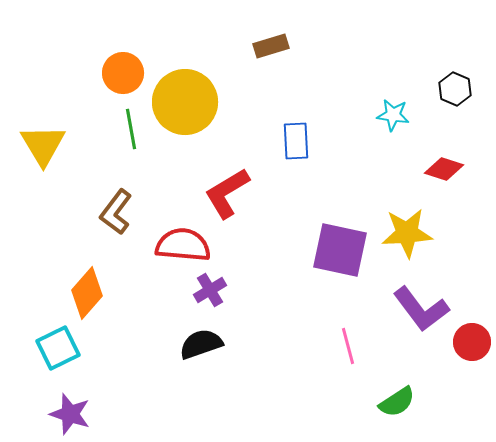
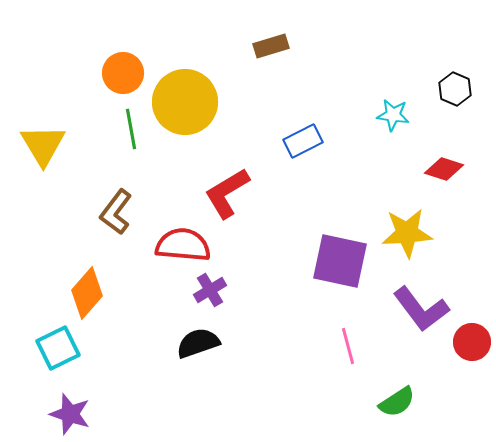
blue rectangle: moved 7 px right; rotated 66 degrees clockwise
purple square: moved 11 px down
black semicircle: moved 3 px left, 1 px up
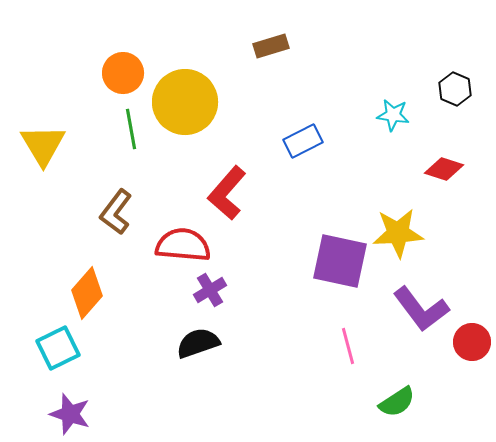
red L-shape: rotated 18 degrees counterclockwise
yellow star: moved 9 px left
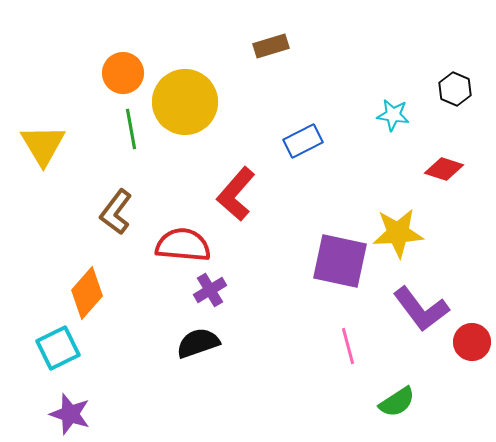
red L-shape: moved 9 px right, 1 px down
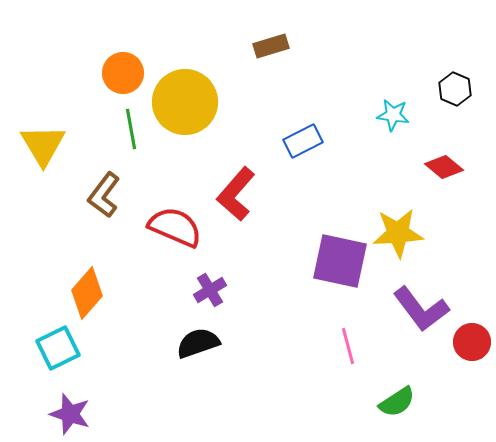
red diamond: moved 2 px up; rotated 21 degrees clockwise
brown L-shape: moved 12 px left, 17 px up
red semicircle: moved 8 px left, 18 px up; rotated 18 degrees clockwise
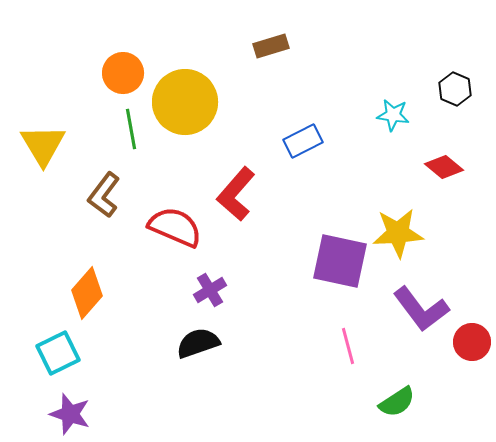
cyan square: moved 5 px down
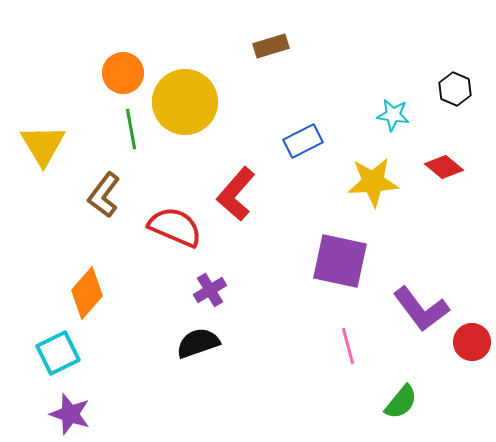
yellow star: moved 25 px left, 51 px up
green semicircle: moved 4 px right; rotated 18 degrees counterclockwise
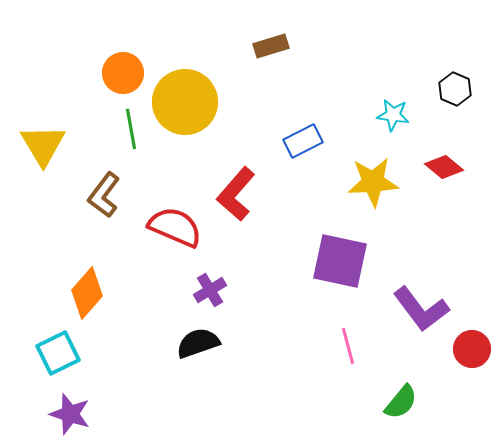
red circle: moved 7 px down
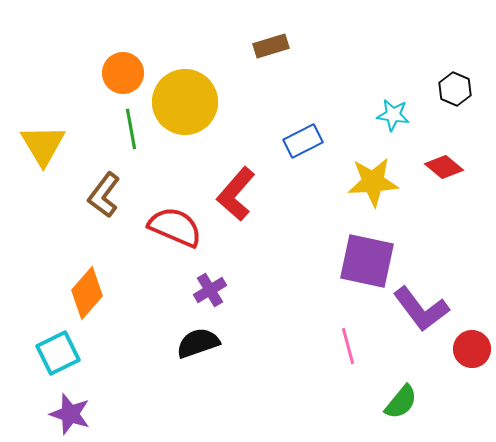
purple square: moved 27 px right
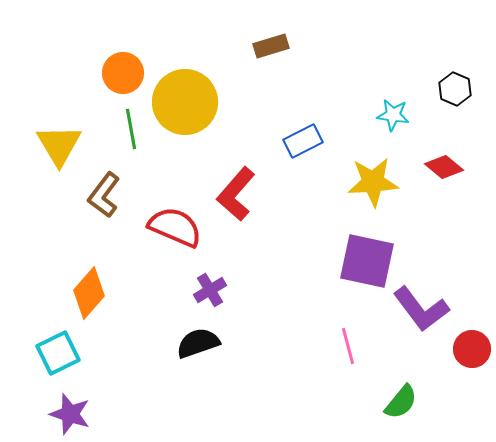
yellow triangle: moved 16 px right
orange diamond: moved 2 px right
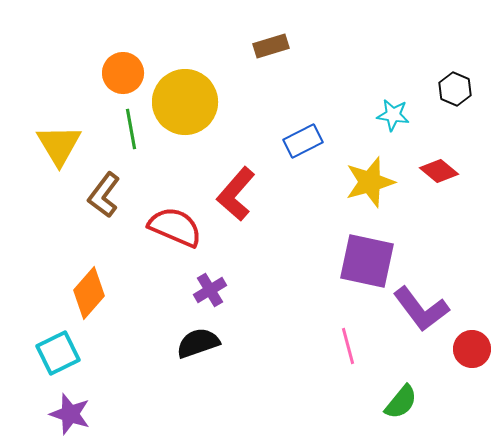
red diamond: moved 5 px left, 4 px down
yellow star: moved 3 px left; rotated 12 degrees counterclockwise
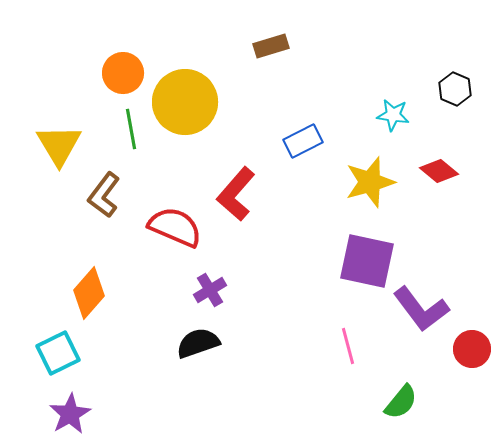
purple star: rotated 24 degrees clockwise
